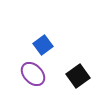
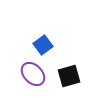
black square: moved 9 px left; rotated 20 degrees clockwise
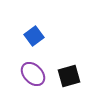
blue square: moved 9 px left, 9 px up
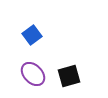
blue square: moved 2 px left, 1 px up
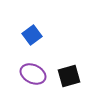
purple ellipse: rotated 20 degrees counterclockwise
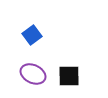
black square: rotated 15 degrees clockwise
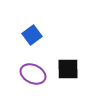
black square: moved 1 px left, 7 px up
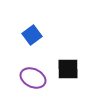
purple ellipse: moved 4 px down
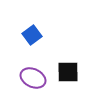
black square: moved 3 px down
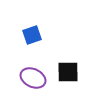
blue square: rotated 18 degrees clockwise
